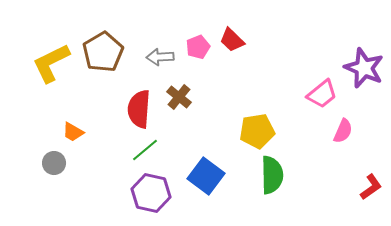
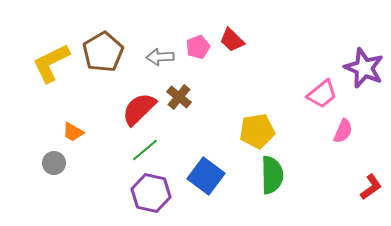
red semicircle: rotated 42 degrees clockwise
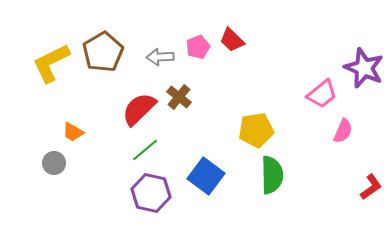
yellow pentagon: moved 1 px left, 1 px up
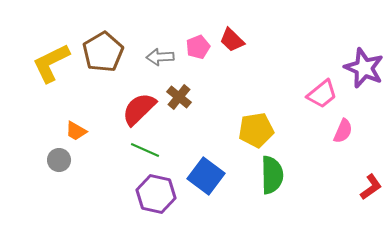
orange trapezoid: moved 3 px right, 1 px up
green line: rotated 64 degrees clockwise
gray circle: moved 5 px right, 3 px up
purple hexagon: moved 5 px right, 1 px down
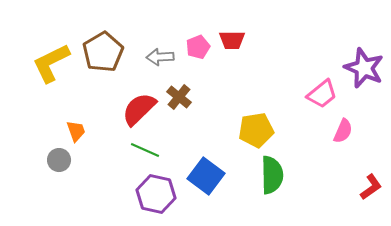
red trapezoid: rotated 44 degrees counterclockwise
orange trapezoid: rotated 140 degrees counterclockwise
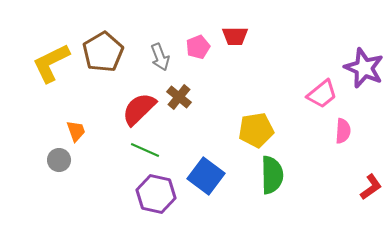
red trapezoid: moved 3 px right, 4 px up
gray arrow: rotated 108 degrees counterclockwise
pink semicircle: rotated 20 degrees counterclockwise
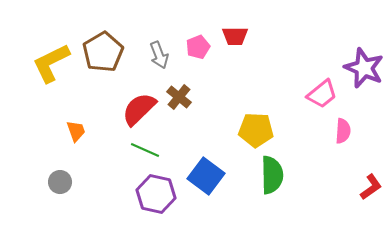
gray arrow: moved 1 px left, 2 px up
yellow pentagon: rotated 12 degrees clockwise
gray circle: moved 1 px right, 22 px down
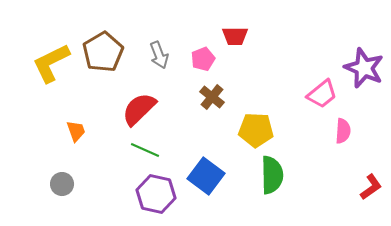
pink pentagon: moved 5 px right, 12 px down
brown cross: moved 33 px right
gray circle: moved 2 px right, 2 px down
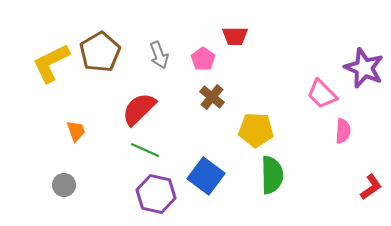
brown pentagon: moved 3 px left
pink pentagon: rotated 15 degrees counterclockwise
pink trapezoid: rotated 84 degrees clockwise
gray circle: moved 2 px right, 1 px down
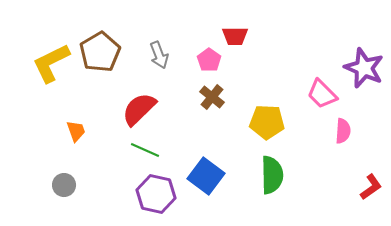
pink pentagon: moved 6 px right, 1 px down
yellow pentagon: moved 11 px right, 8 px up
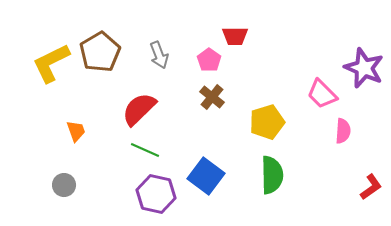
yellow pentagon: rotated 20 degrees counterclockwise
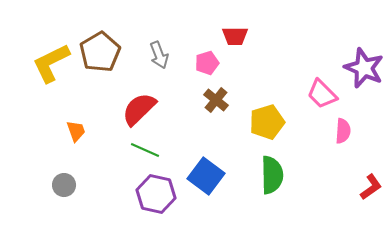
pink pentagon: moved 2 px left, 3 px down; rotated 20 degrees clockwise
brown cross: moved 4 px right, 3 px down
